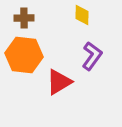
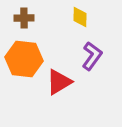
yellow diamond: moved 2 px left, 2 px down
orange hexagon: moved 4 px down
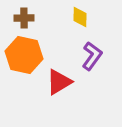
orange hexagon: moved 4 px up; rotated 6 degrees clockwise
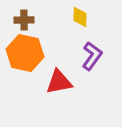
brown cross: moved 2 px down
orange hexagon: moved 1 px right, 2 px up
red triangle: rotated 20 degrees clockwise
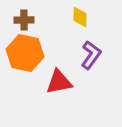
purple L-shape: moved 1 px left, 1 px up
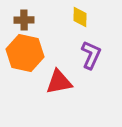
purple L-shape: rotated 12 degrees counterclockwise
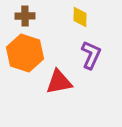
brown cross: moved 1 px right, 4 px up
orange hexagon: rotated 6 degrees clockwise
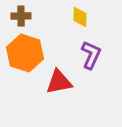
brown cross: moved 4 px left
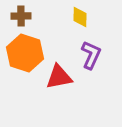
red triangle: moved 5 px up
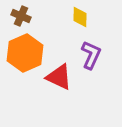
brown cross: rotated 24 degrees clockwise
orange hexagon: rotated 18 degrees clockwise
red triangle: rotated 36 degrees clockwise
